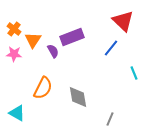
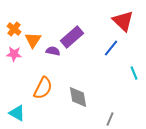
purple rectangle: rotated 20 degrees counterclockwise
purple semicircle: rotated 48 degrees counterclockwise
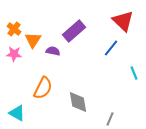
purple rectangle: moved 2 px right, 6 px up
gray diamond: moved 5 px down
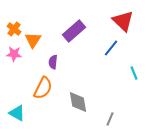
purple semicircle: moved 11 px down; rotated 96 degrees counterclockwise
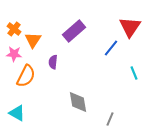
red triangle: moved 7 px right, 6 px down; rotated 20 degrees clockwise
orange semicircle: moved 17 px left, 12 px up
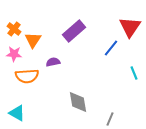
purple semicircle: rotated 72 degrees clockwise
orange semicircle: moved 1 px right; rotated 60 degrees clockwise
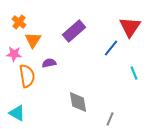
orange cross: moved 5 px right, 7 px up
purple semicircle: moved 4 px left, 1 px down
orange semicircle: rotated 95 degrees counterclockwise
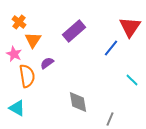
pink star: rotated 21 degrees clockwise
purple semicircle: moved 2 px left; rotated 24 degrees counterclockwise
cyan line: moved 2 px left, 7 px down; rotated 24 degrees counterclockwise
cyan triangle: moved 5 px up
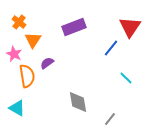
purple rectangle: moved 4 px up; rotated 20 degrees clockwise
cyan line: moved 6 px left, 2 px up
gray line: rotated 16 degrees clockwise
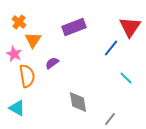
purple semicircle: moved 5 px right
